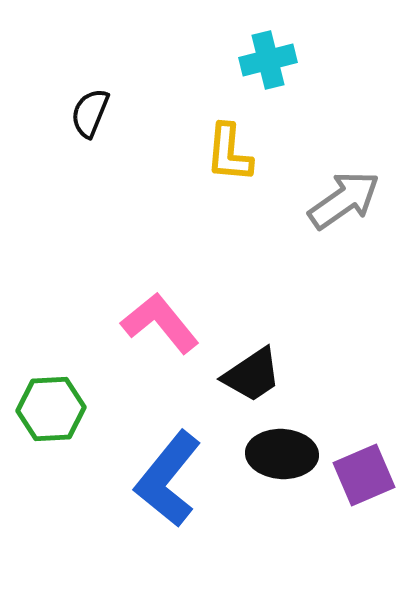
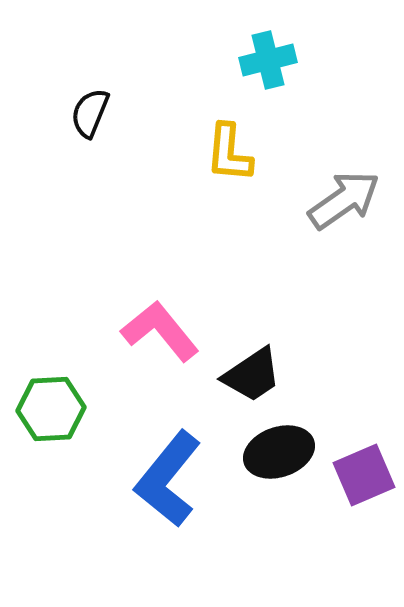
pink L-shape: moved 8 px down
black ellipse: moved 3 px left, 2 px up; rotated 22 degrees counterclockwise
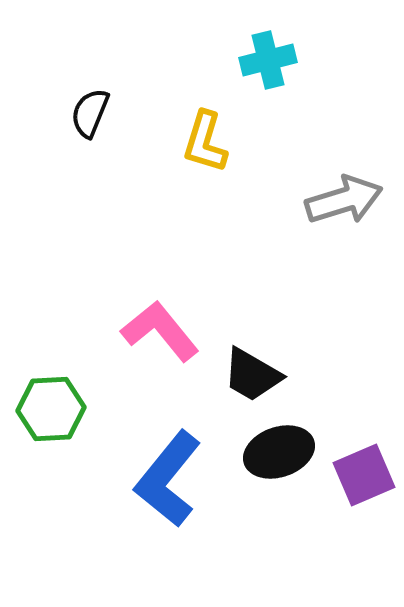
yellow L-shape: moved 24 px left, 11 px up; rotated 12 degrees clockwise
gray arrow: rotated 18 degrees clockwise
black trapezoid: rotated 64 degrees clockwise
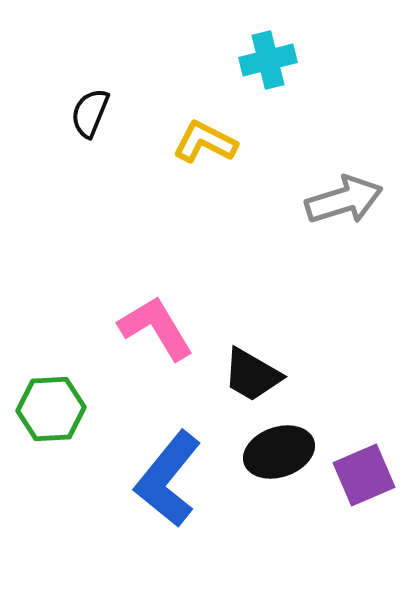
yellow L-shape: rotated 100 degrees clockwise
pink L-shape: moved 4 px left, 3 px up; rotated 8 degrees clockwise
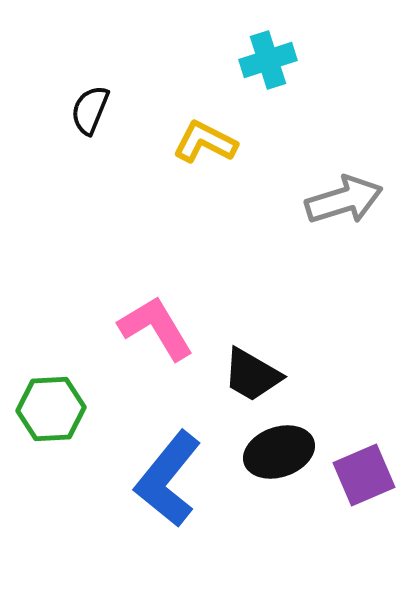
cyan cross: rotated 4 degrees counterclockwise
black semicircle: moved 3 px up
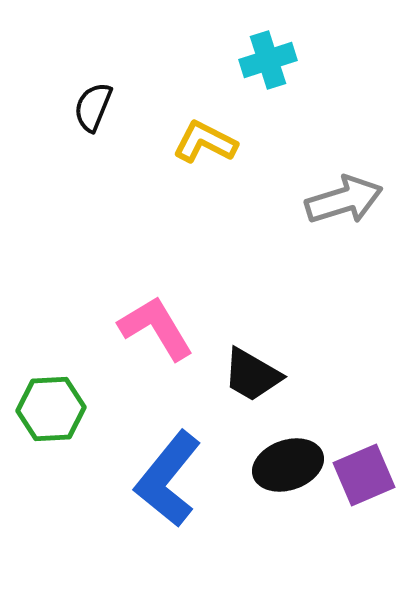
black semicircle: moved 3 px right, 3 px up
black ellipse: moved 9 px right, 13 px down
